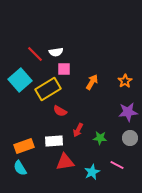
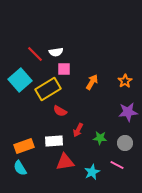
gray circle: moved 5 px left, 5 px down
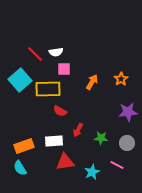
orange star: moved 4 px left, 2 px up
yellow rectangle: rotated 30 degrees clockwise
green star: moved 1 px right
gray circle: moved 2 px right
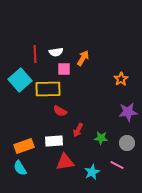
red line: rotated 42 degrees clockwise
orange arrow: moved 9 px left, 24 px up
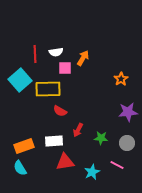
pink square: moved 1 px right, 1 px up
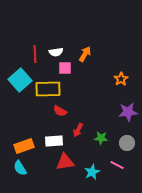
orange arrow: moved 2 px right, 4 px up
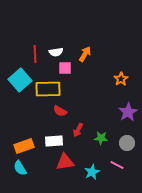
purple star: rotated 24 degrees counterclockwise
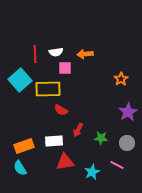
orange arrow: rotated 126 degrees counterclockwise
red semicircle: moved 1 px right, 1 px up
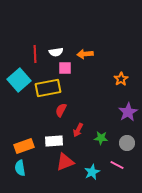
cyan square: moved 1 px left
yellow rectangle: moved 1 px up; rotated 10 degrees counterclockwise
red semicircle: rotated 88 degrees clockwise
red triangle: rotated 12 degrees counterclockwise
cyan semicircle: rotated 21 degrees clockwise
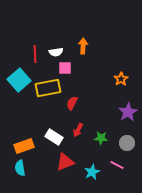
orange arrow: moved 2 px left, 8 px up; rotated 98 degrees clockwise
red semicircle: moved 11 px right, 7 px up
white rectangle: moved 4 px up; rotated 36 degrees clockwise
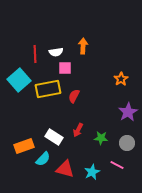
yellow rectangle: moved 1 px down
red semicircle: moved 2 px right, 7 px up
red triangle: moved 7 px down; rotated 36 degrees clockwise
cyan semicircle: moved 23 px right, 9 px up; rotated 126 degrees counterclockwise
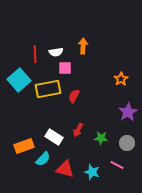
cyan star: rotated 28 degrees counterclockwise
